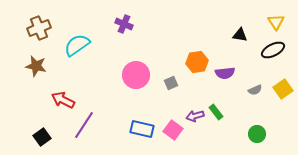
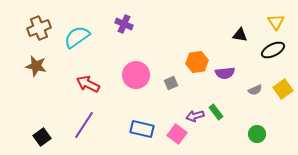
cyan semicircle: moved 8 px up
red arrow: moved 25 px right, 16 px up
pink square: moved 4 px right, 4 px down
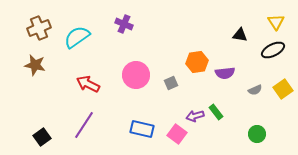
brown star: moved 1 px left, 1 px up
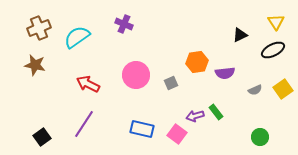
black triangle: rotated 35 degrees counterclockwise
purple line: moved 1 px up
green circle: moved 3 px right, 3 px down
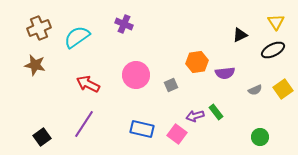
gray square: moved 2 px down
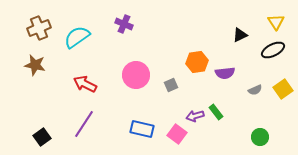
red arrow: moved 3 px left
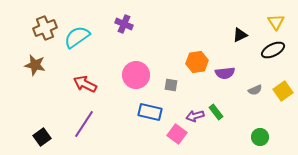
brown cross: moved 6 px right
gray square: rotated 32 degrees clockwise
yellow square: moved 2 px down
blue rectangle: moved 8 px right, 17 px up
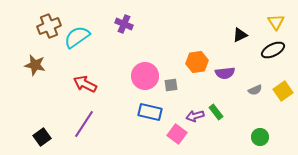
brown cross: moved 4 px right, 2 px up
pink circle: moved 9 px right, 1 px down
gray square: rotated 16 degrees counterclockwise
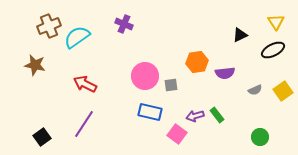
green rectangle: moved 1 px right, 3 px down
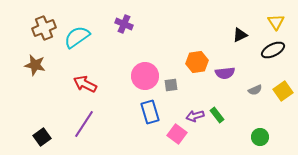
brown cross: moved 5 px left, 2 px down
blue rectangle: rotated 60 degrees clockwise
